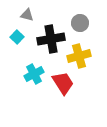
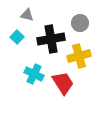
cyan cross: rotated 36 degrees counterclockwise
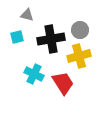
gray circle: moved 7 px down
cyan square: rotated 32 degrees clockwise
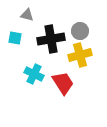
gray circle: moved 1 px down
cyan square: moved 2 px left, 1 px down; rotated 24 degrees clockwise
yellow cross: moved 1 px right, 1 px up
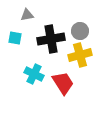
gray triangle: rotated 24 degrees counterclockwise
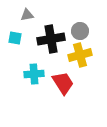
cyan cross: rotated 30 degrees counterclockwise
